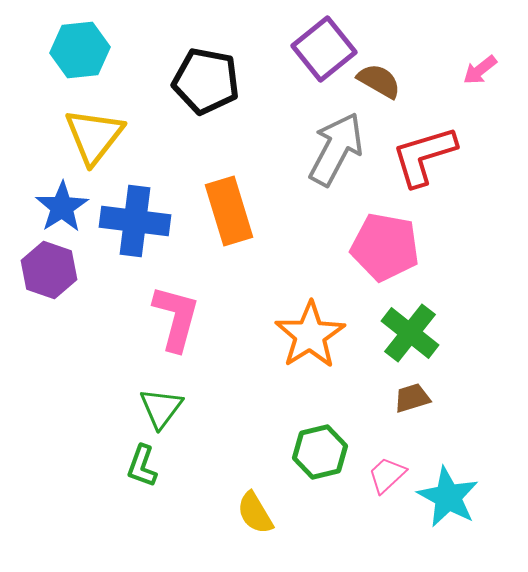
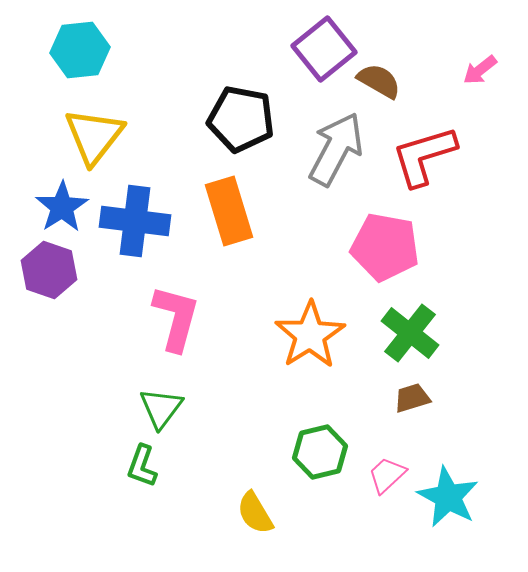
black pentagon: moved 35 px right, 38 px down
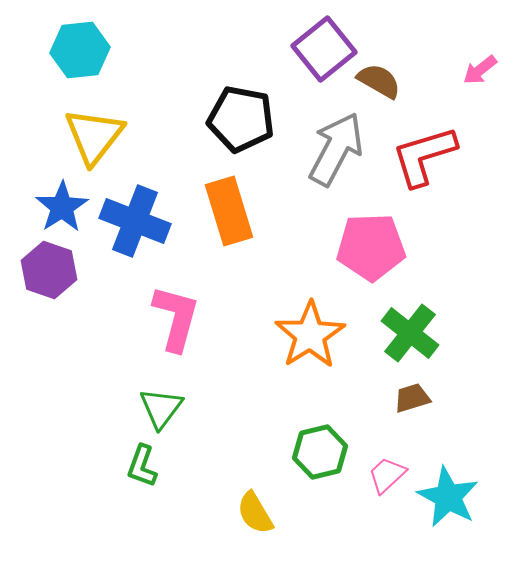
blue cross: rotated 14 degrees clockwise
pink pentagon: moved 14 px left; rotated 12 degrees counterclockwise
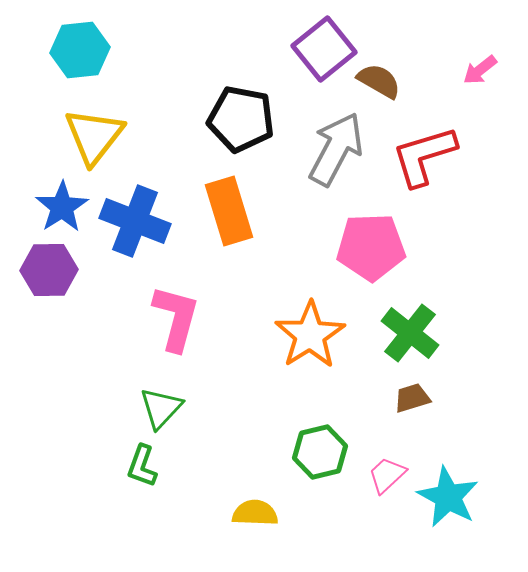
purple hexagon: rotated 20 degrees counterclockwise
green triangle: rotated 6 degrees clockwise
yellow semicircle: rotated 123 degrees clockwise
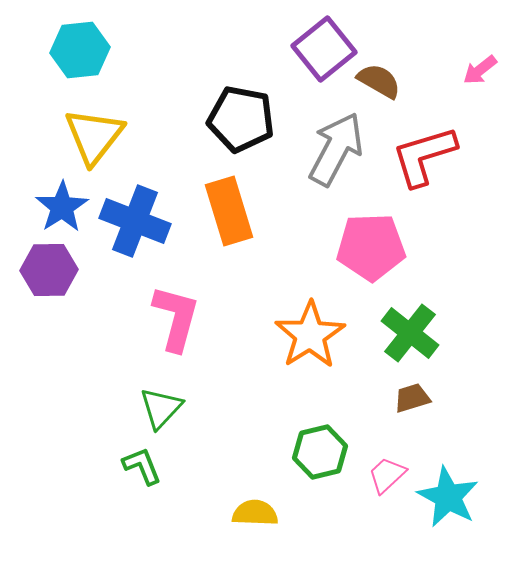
green L-shape: rotated 138 degrees clockwise
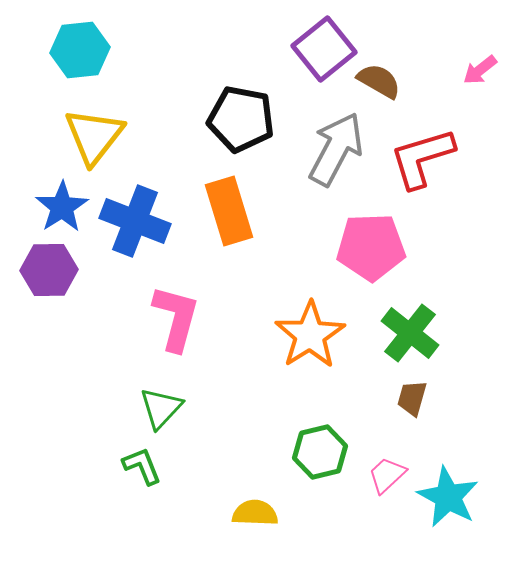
red L-shape: moved 2 px left, 2 px down
brown trapezoid: rotated 57 degrees counterclockwise
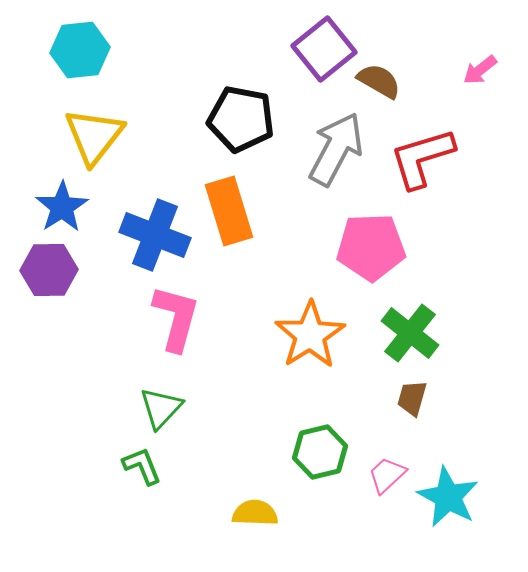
blue cross: moved 20 px right, 14 px down
